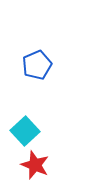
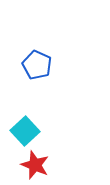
blue pentagon: rotated 24 degrees counterclockwise
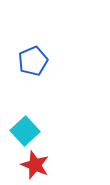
blue pentagon: moved 4 px left, 4 px up; rotated 24 degrees clockwise
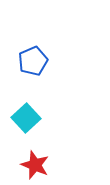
cyan square: moved 1 px right, 13 px up
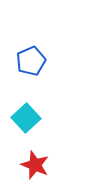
blue pentagon: moved 2 px left
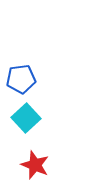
blue pentagon: moved 10 px left, 18 px down; rotated 16 degrees clockwise
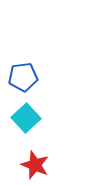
blue pentagon: moved 2 px right, 2 px up
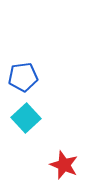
red star: moved 29 px right
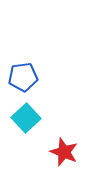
red star: moved 13 px up
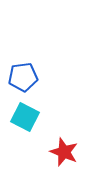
cyan square: moved 1 px left, 1 px up; rotated 20 degrees counterclockwise
